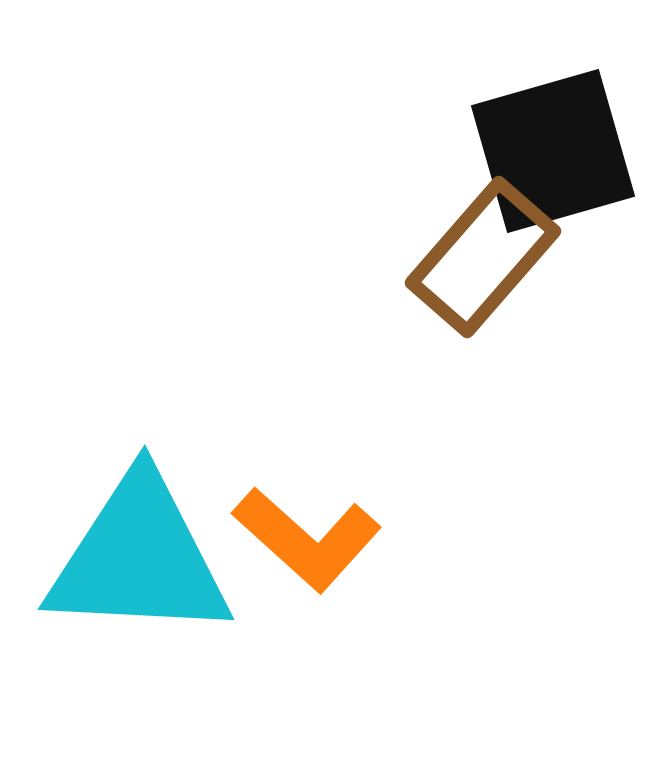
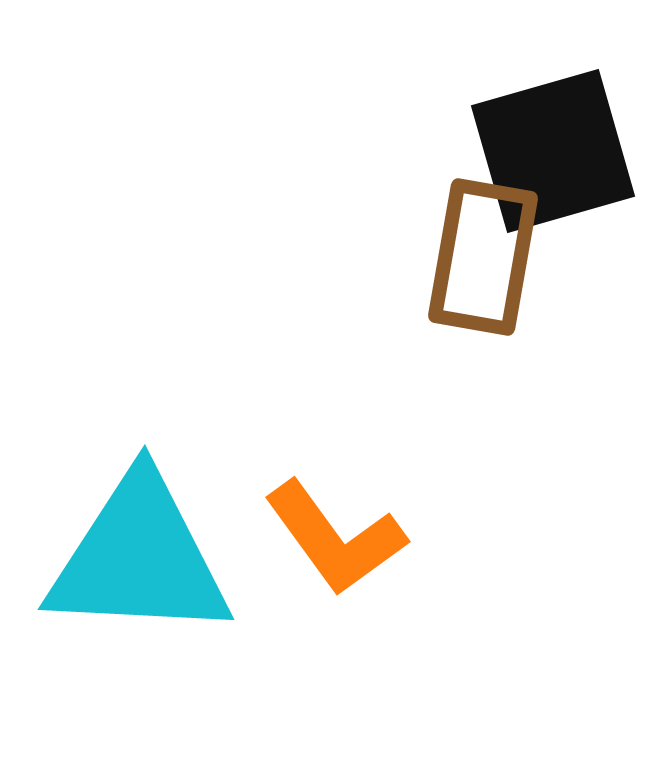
brown rectangle: rotated 31 degrees counterclockwise
orange L-shape: moved 28 px right, 1 px up; rotated 12 degrees clockwise
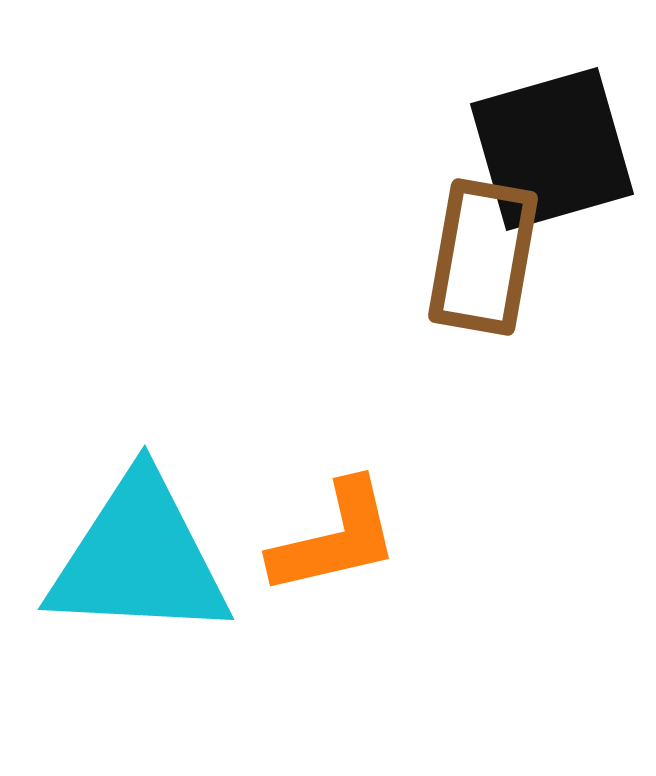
black square: moved 1 px left, 2 px up
orange L-shape: rotated 67 degrees counterclockwise
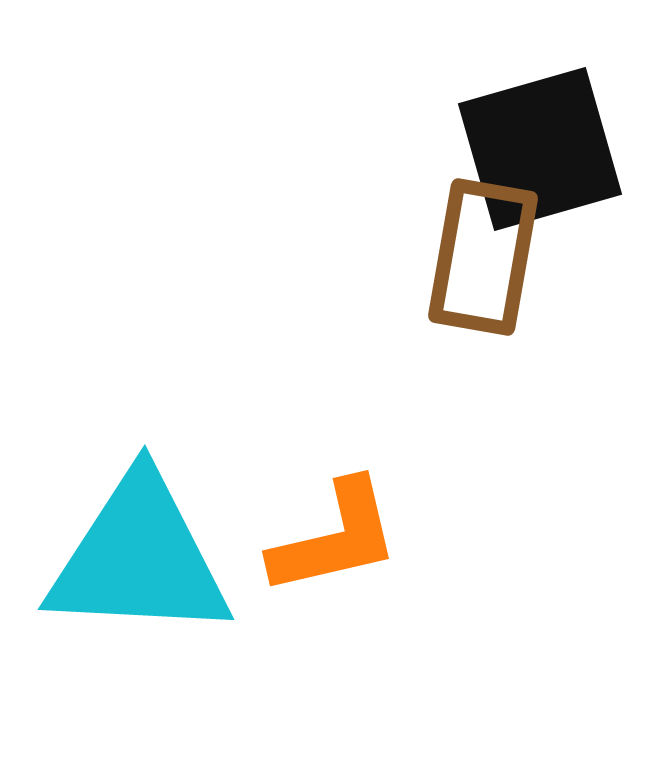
black square: moved 12 px left
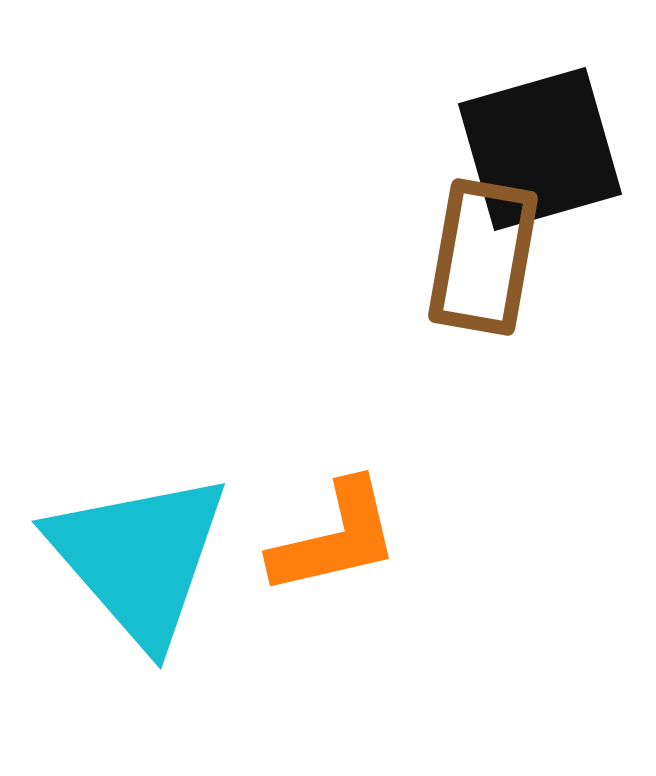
cyan triangle: rotated 46 degrees clockwise
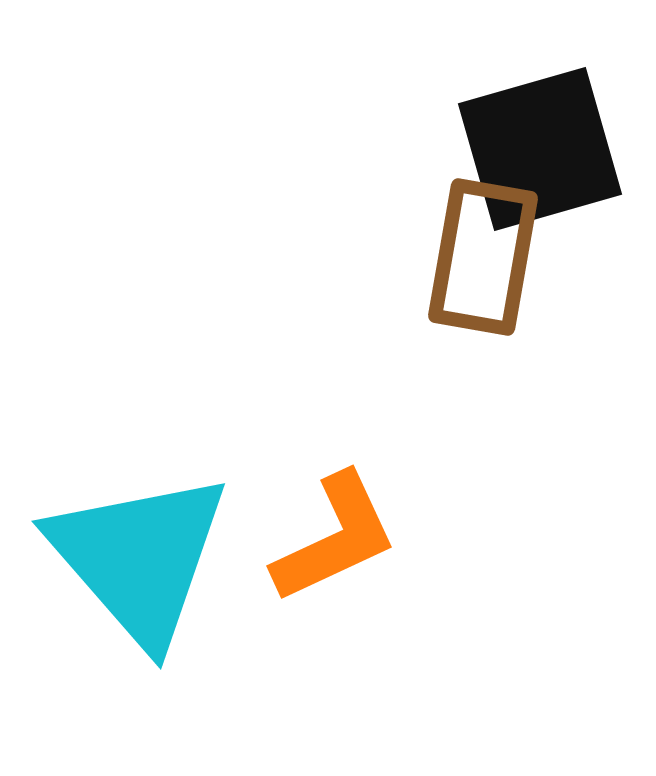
orange L-shape: rotated 12 degrees counterclockwise
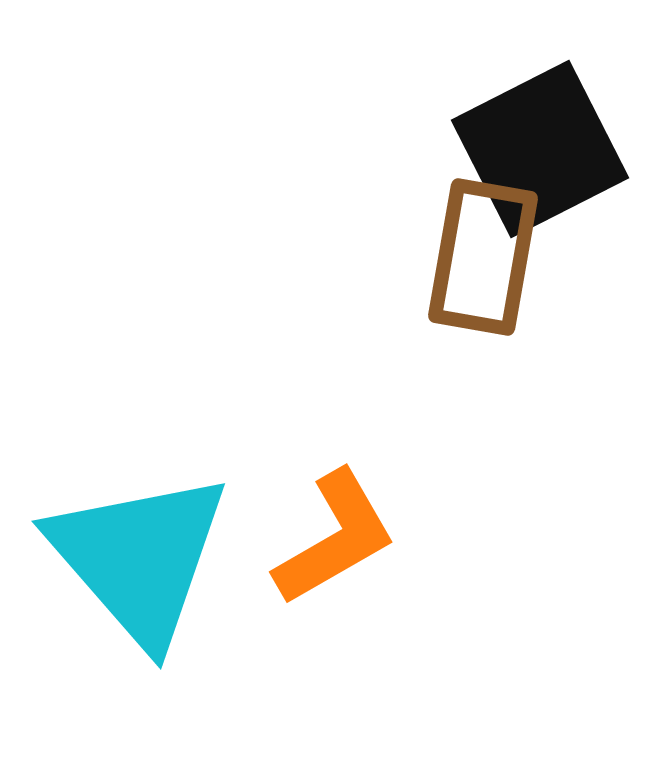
black square: rotated 11 degrees counterclockwise
orange L-shape: rotated 5 degrees counterclockwise
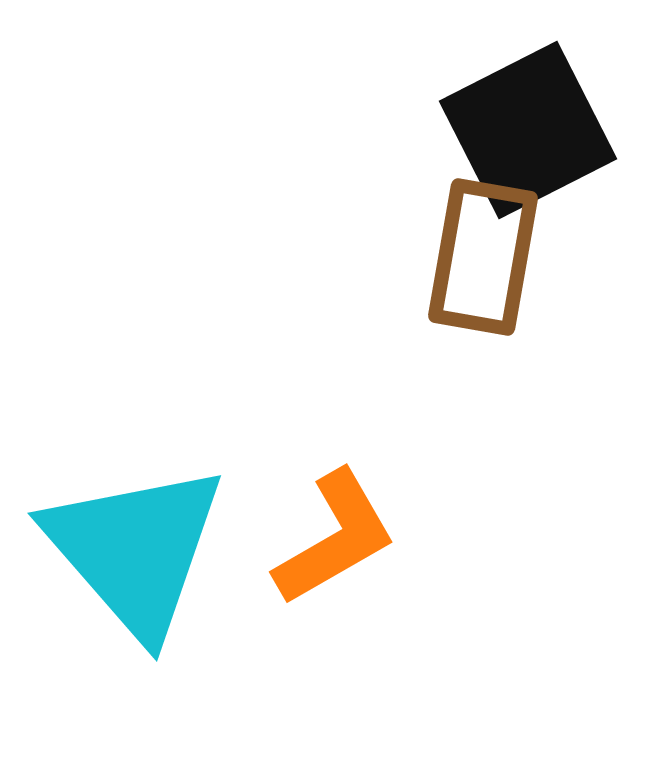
black square: moved 12 px left, 19 px up
cyan triangle: moved 4 px left, 8 px up
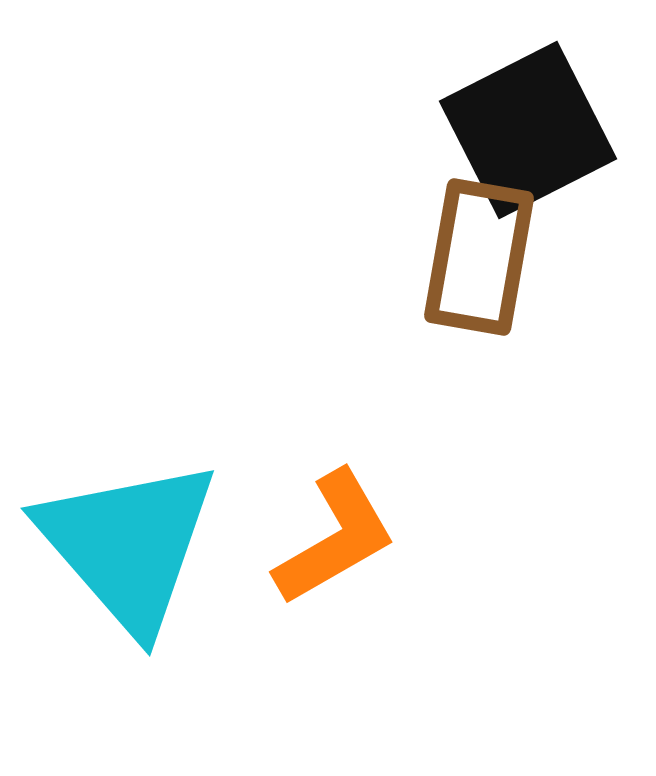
brown rectangle: moved 4 px left
cyan triangle: moved 7 px left, 5 px up
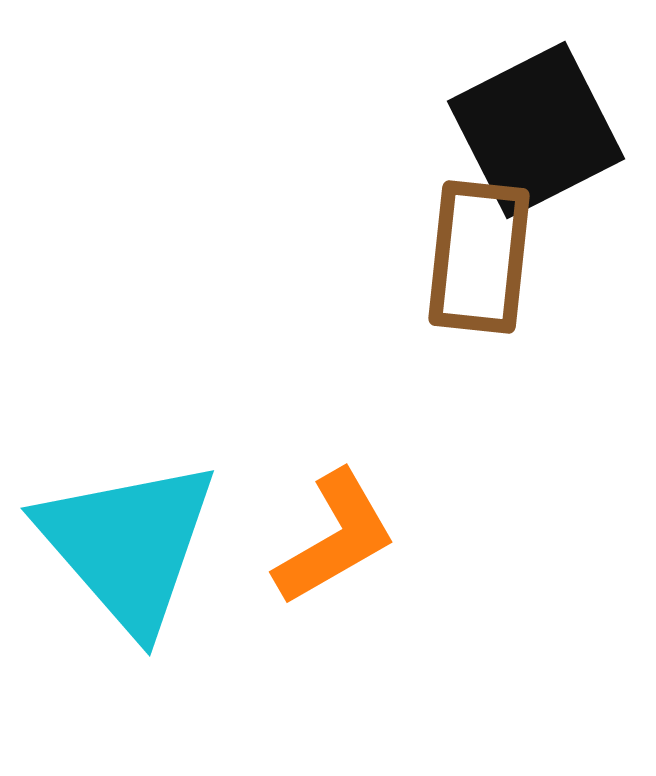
black square: moved 8 px right
brown rectangle: rotated 4 degrees counterclockwise
